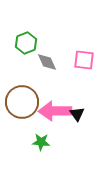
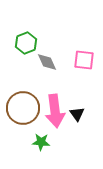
brown circle: moved 1 px right, 6 px down
pink arrow: rotated 96 degrees counterclockwise
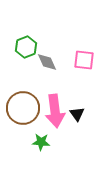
green hexagon: moved 4 px down
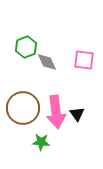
pink arrow: moved 1 px right, 1 px down
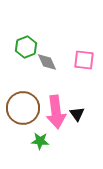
green star: moved 1 px left, 1 px up
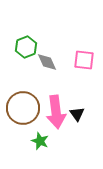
green star: rotated 18 degrees clockwise
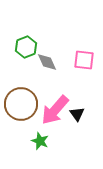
brown circle: moved 2 px left, 4 px up
pink arrow: moved 1 px left, 2 px up; rotated 48 degrees clockwise
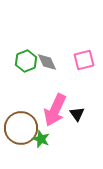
green hexagon: moved 14 px down
pink square: rotated 20 degrees counterclockwise
brown circle: moved 24 px down
pink arrow: rotated 16 degrees counterclockwise
green star: moved 1 px right, 2 px up
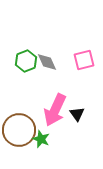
brown circle: moved 2 px left, 2 px down
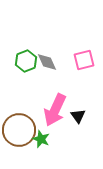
black triangle: moved 1 px right, 2 px down
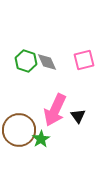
green hexagon: rotated 20 degrees counterclockwise
green star: rotated 18 degrees clockwise
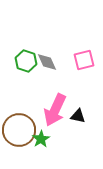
black triangle: rotated 42 degrees counterclockwise
